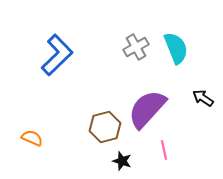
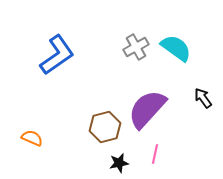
cyan semicircle: rotated 32 degrees counterclockwise
blue L-shape: rotated 9 degrees clockwise
black arrow: rotated 20 degrees clockwise
pink line: moved 9 px left, 4 px down; rotated 24 degrees clockwise
black star: moved 3 px left, 2 px down; rotated 30 degrees counterclockwise
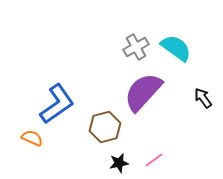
blue L-shape: moved 49 px down
purple semicircle: moved 4 px left, 17 px up
pink line: moved 1 px left, 6 px down; rotated 42 degrees clockwise
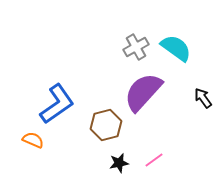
brown hexagon: moved 1 px right, 2 px up
orange semicircle: moved 1 px right, 2 px down
